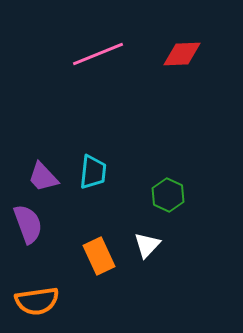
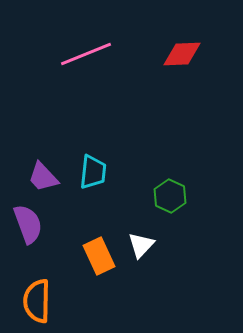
pink line: moved 12 px left
green hexagon: moved 2 px right, 1 px down
white triangle: moved 6 px left
orange semicircle: rotated 99 degrees clockwise
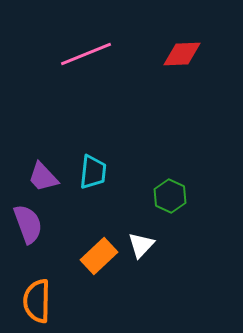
orange rectangle: rotated 72 degrees clockwise
